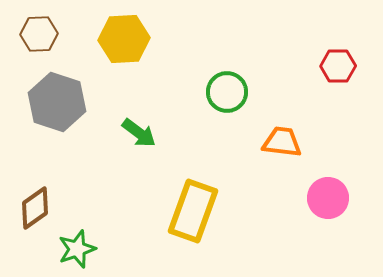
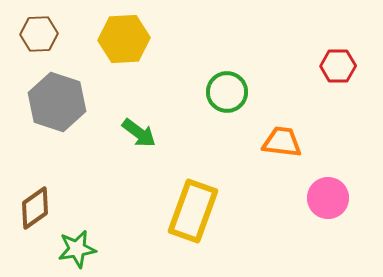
green star: rotated 9 degrees clockwise
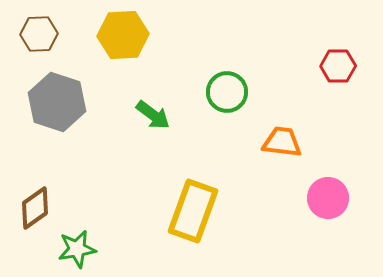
yellow hexagon: moved 1 px left, 4 px up
green arrow: moved 14 px right, 18 px up
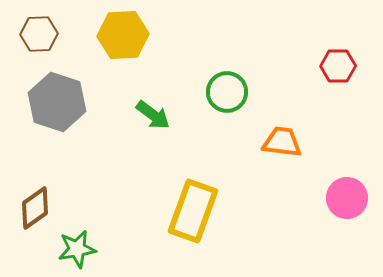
pink circle: moved 19 px right
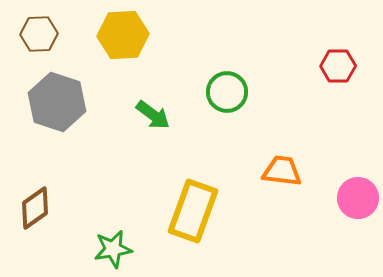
orange trapezoid: moved 29 px down
pink circle: moved 11 px right
green star: moved 36 px right
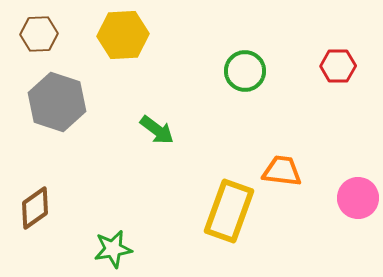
green circle: moved 18 px right, 21 px up
green arrow: moved 4 px right, 15 px down
yellow rectangle: moved 36 px right
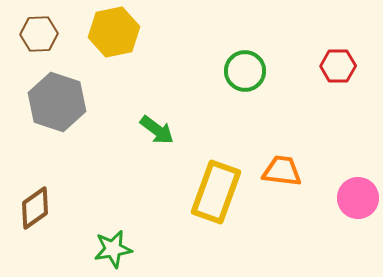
yellow hexagon: moved 9 px left, 3 px up; rotated 9 degrees counterclockwise
yellow rectangle: moved 13 px left, 19 px up
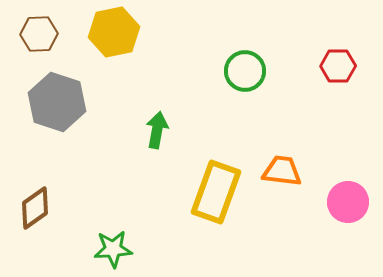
green arrow: rotated 117 degrees counterclockwise
pink circle: moved 10 px left, 4 px down
green star: rotated 6 degrees clockwise
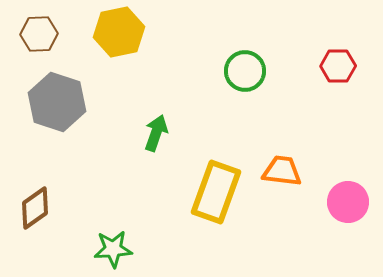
yellow hexagon: moved 5 px right
green arrow: moved 1 px left, 3 px down; rotated 9 degrees clockwise
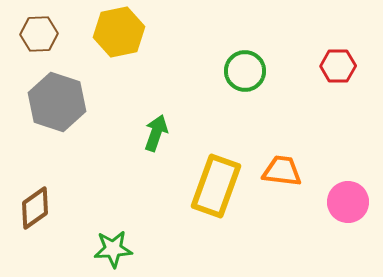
yellow rectangle: moved 6 px up
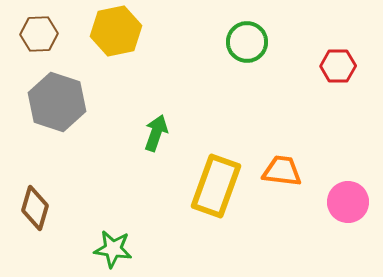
yellow hexagon: moved 3 px left, 1 px up
green circle: moved 2 px right, 29 px up
brown diamond: rotated 39 degrees counterclockwise
green star: rotated 12 degrees clockwise
